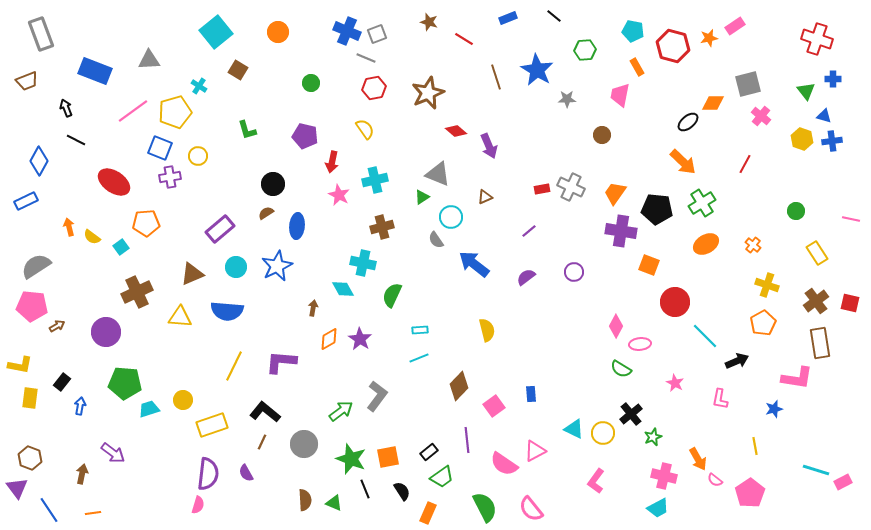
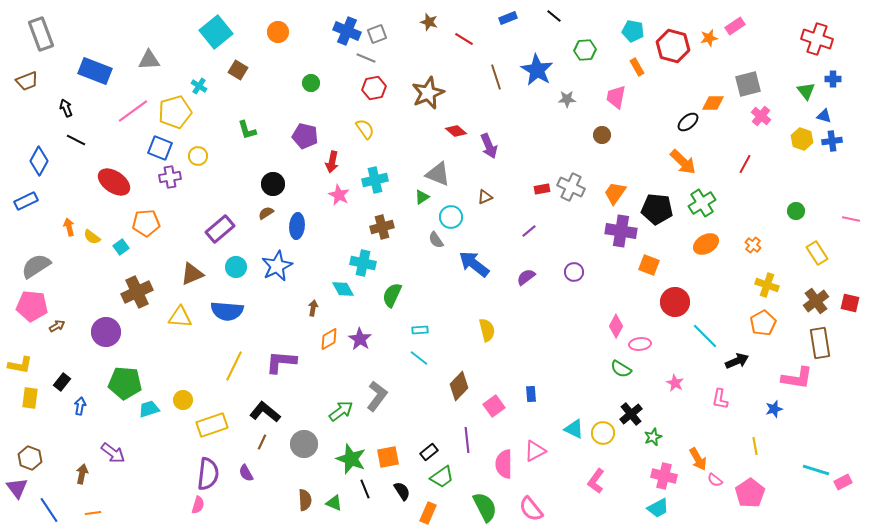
pink trapezoid at (620, 95): moved 4 px left, 2 px down
cyan line at (419, 358): rotated 60 degrees clockwise
pink semicircle at (504, 464): rotated 56 degrees clockwise
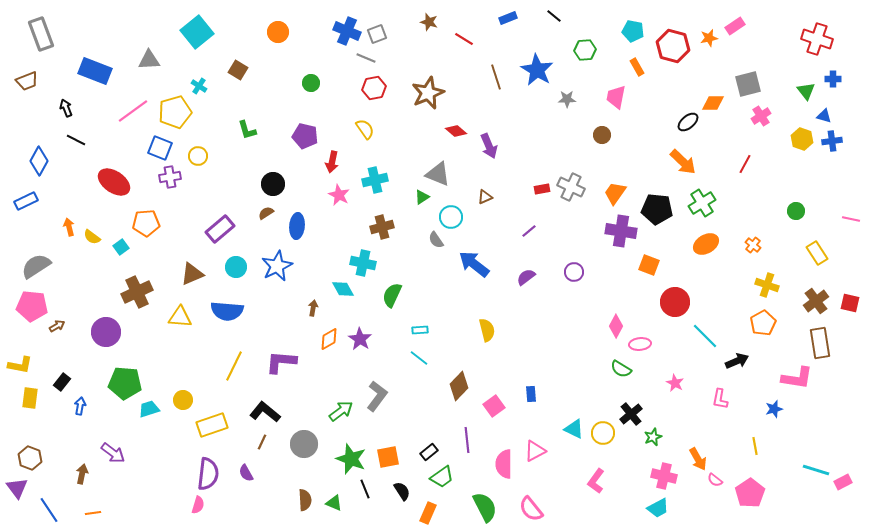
cyan square at (216, 32): moved 19 px left
pink cross at (761, 116): rotated 18 degrees clockwise
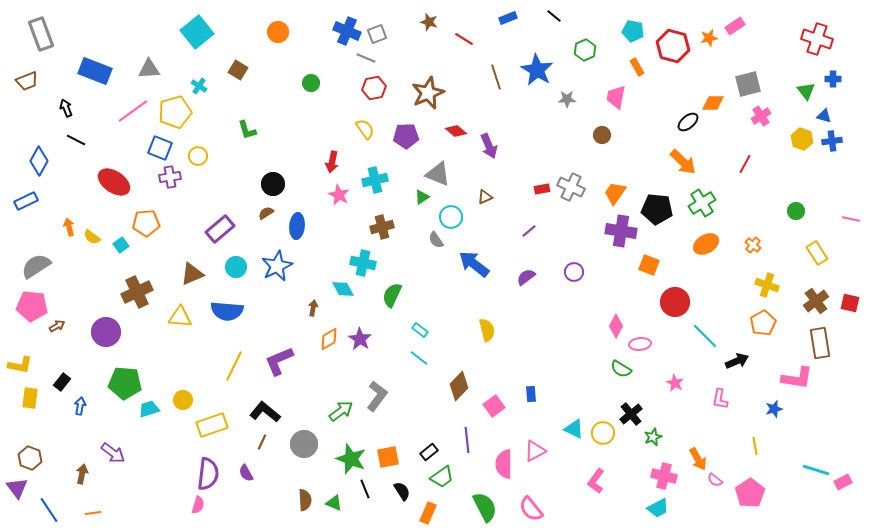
green hexagon at (585, 50): rotated 20 degrees counterclockwise
gray triangle at (149, 60): moved 9 px down
purple pentagon at (305, 136): moved 101 px right; rotated 15 degrees counterclockwise
cyan square at (121, 247): moved 2 px up
cyan rectangle at (420, 330): rotated 42 degrees clockwise
purple L-shape at (281, 362): moved 2 px left, 1 px up; rotated 28 degrees counterclockwise
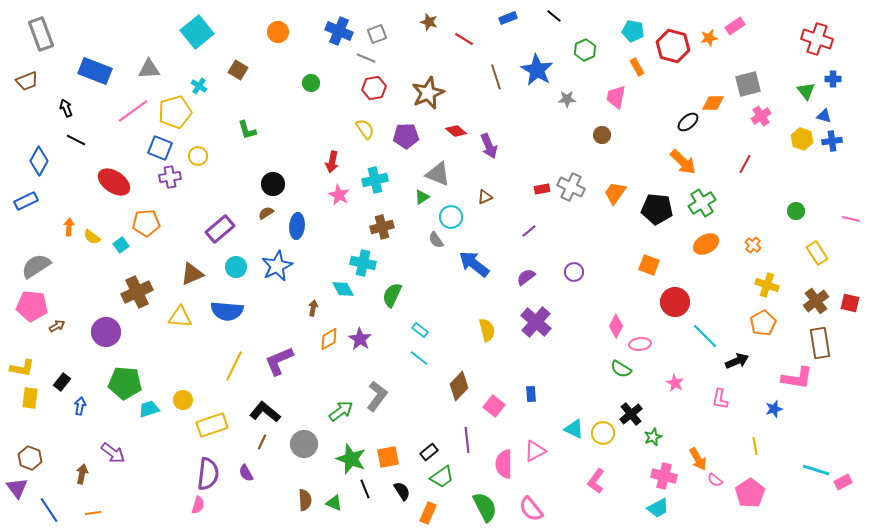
blue cross at (347, 31): moved 8 px left
orange arrow at (69, 227): rotated 18 degrees clockwise
purple cross at (621, 231): moved 85 px left, 91 px down; rotated 32 degrees clockwise
yellow L-shape at (20, 365): moved 2 px right, 3 px down
pink square at (494, 406): rotated 15 degrees counterclockwise
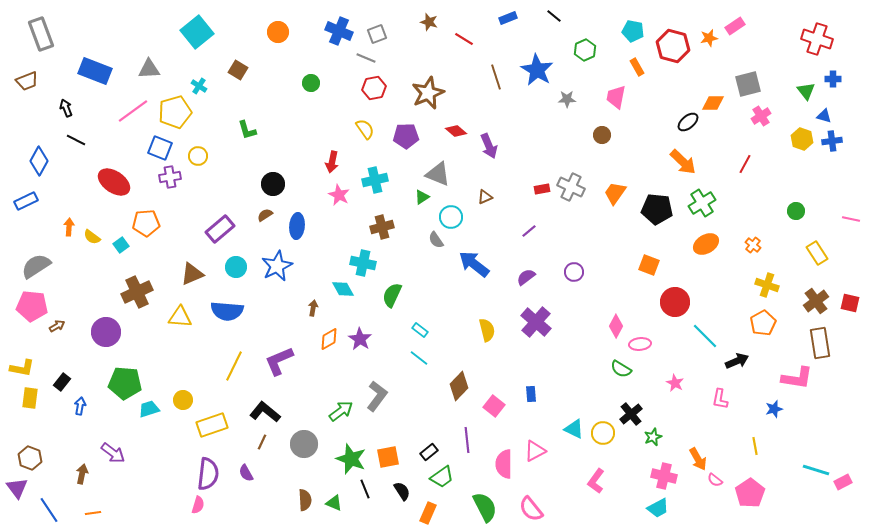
brown semicircle at (266, 213): moved 1 px left, 2 px down
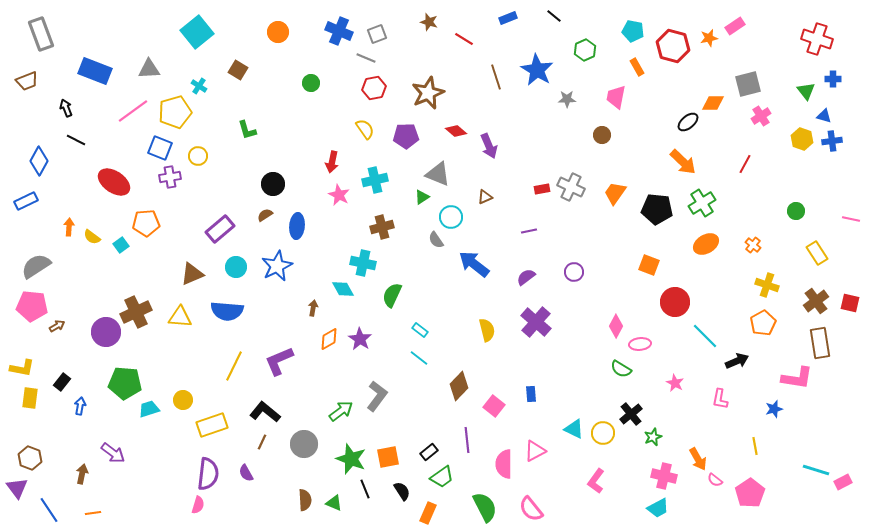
purple line at (529, 231): rotated 28 degrees clockwise
brown cross at (137, 292): moved 1 px left, 20 px down
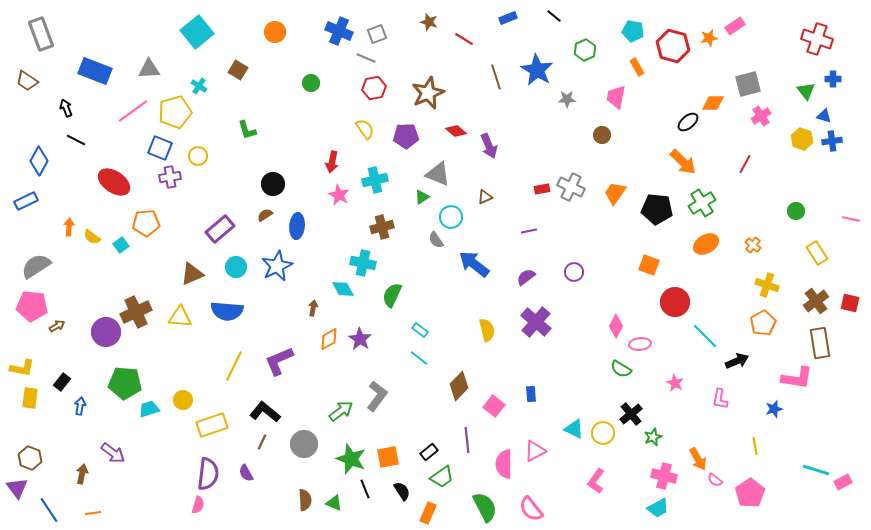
orange circle at (278, 32): moved 3 px left
brown trapezoid at (27, 81): rotated 55 degrees clockwise
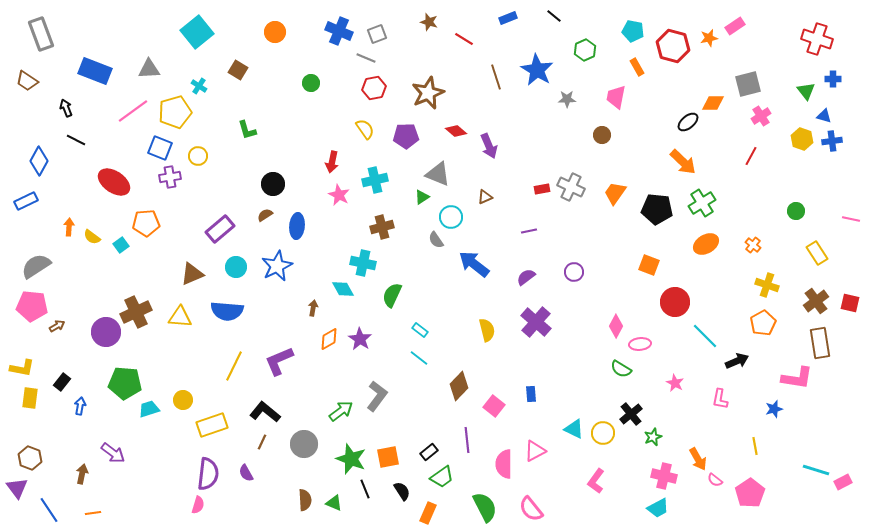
red line at (745, 164): moved 6 px right, 8 px up
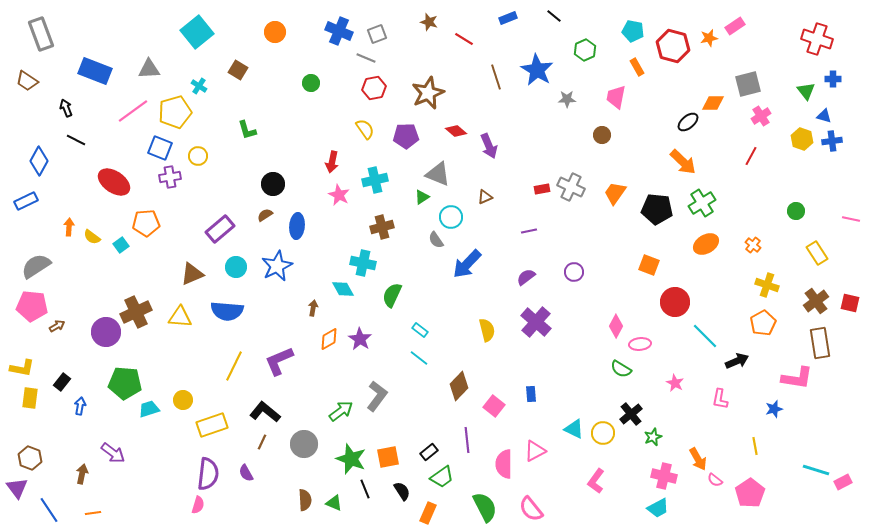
blue arrow at (474, 264): moved 7 px left; rotated 84 degrees counterclockwise
